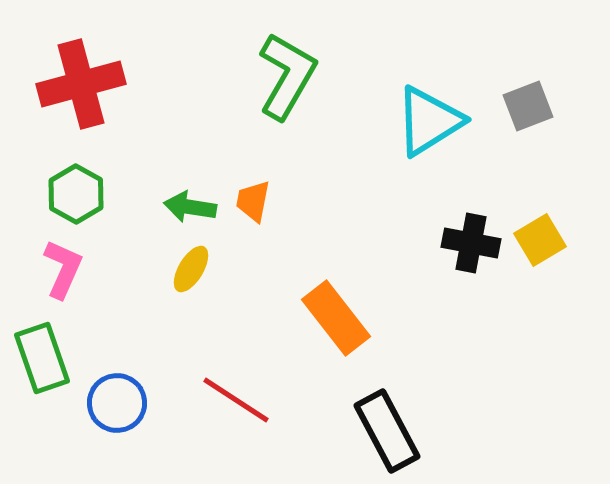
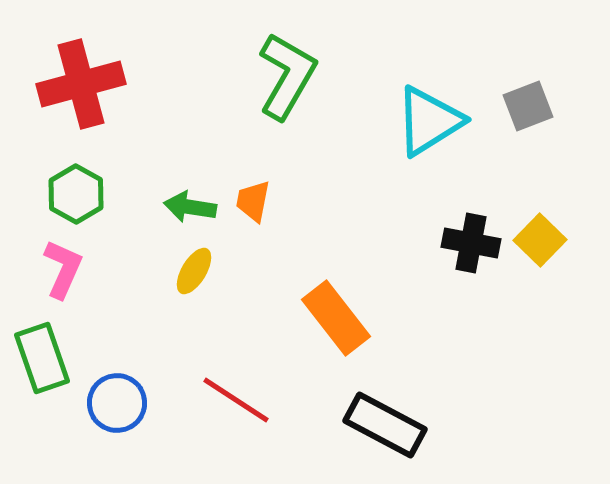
yellow square: rotated 15 degrees counterclockwise
yellow ellipse: moved 3 px right, 2 px down
black rectangle: moved 2 px left, 6 px up; rotated 34 degrees counterclockwise
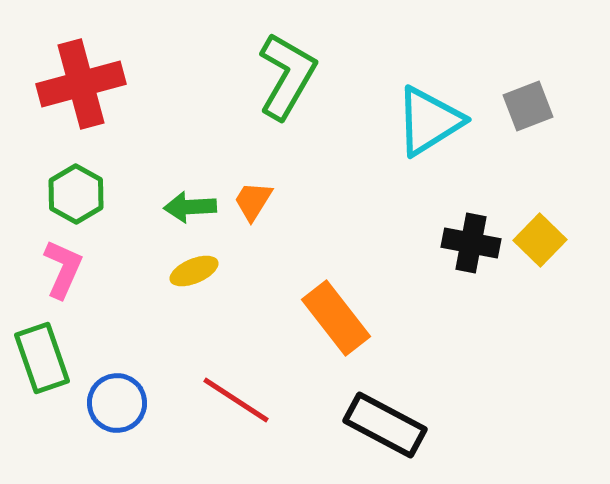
orange trapezoid: rotated 21 degrees clockwise
green arrow: rotated 12 degrees counterclockwise
yellow ellipse: rotated 36 degrees clockwise
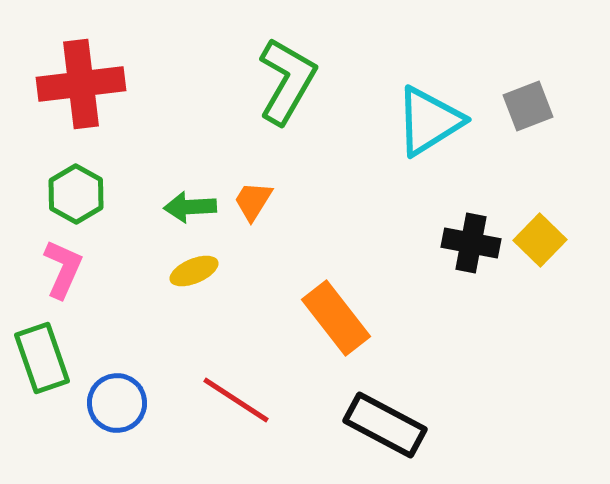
green L-shape: moved 5 px down
red cross: rotated 8 degrees clockwise
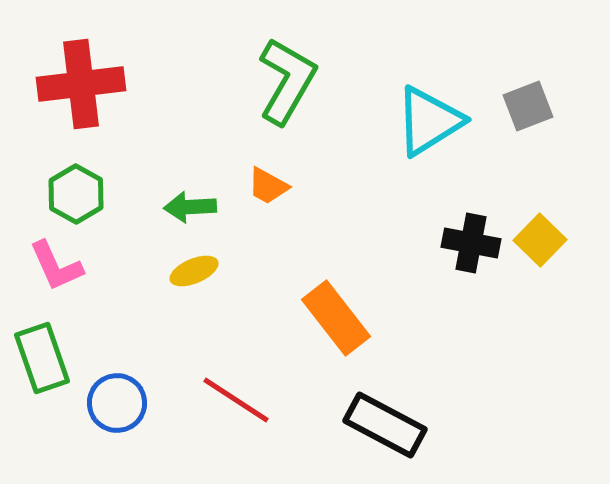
orange trapezoid: moved 15 px right, 15 px up; rotated 93 degrees counterclockwise
pink L-shape: moved 7 px left, 3 px up; rotated 132 degrees clockwise
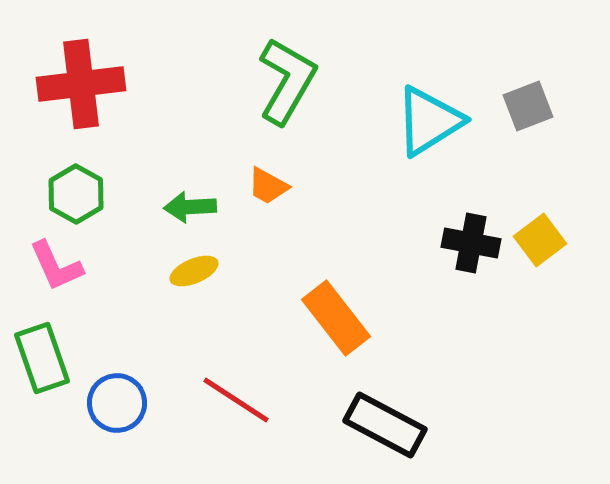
yellow square: rotated 9 degrees clockwise
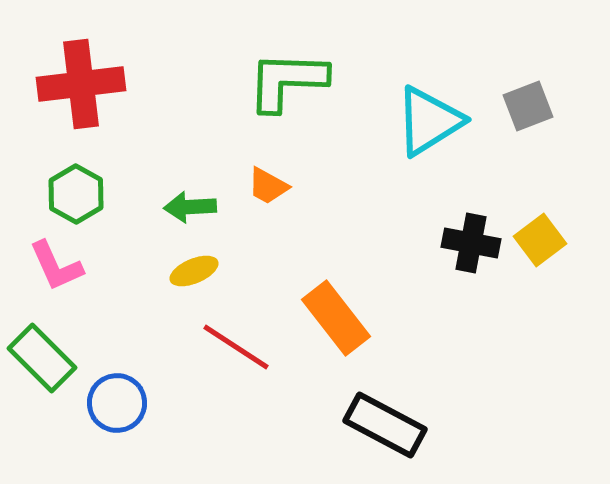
green L-shape: rotated 118 degrees counterclockwise
green rectangle: rotated 26 degrees counterclockwise
red line: moved 53 px up
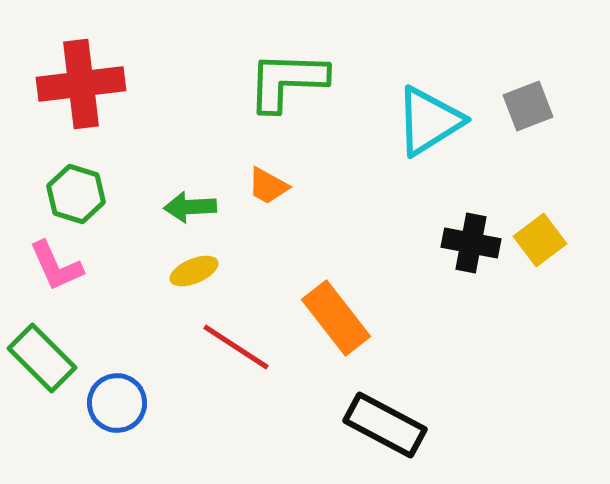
green hexagon: rotated 12 degrees counterclockwise
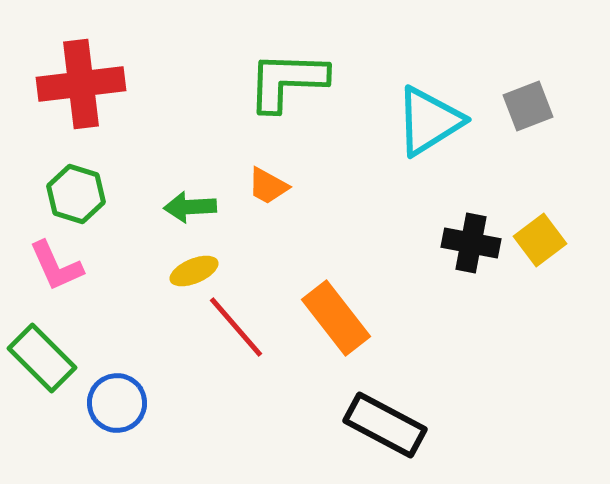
red line: moved 20 px up; rotated 16 degrees clockwise
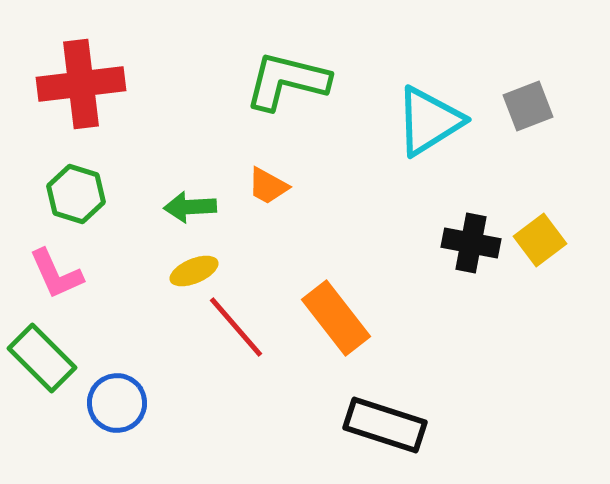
green L-shape: rotated 12 degrees clockwise
pink L-shape: moved 8 px down
black rectangle: rotated 10 degrees counterclockwise
